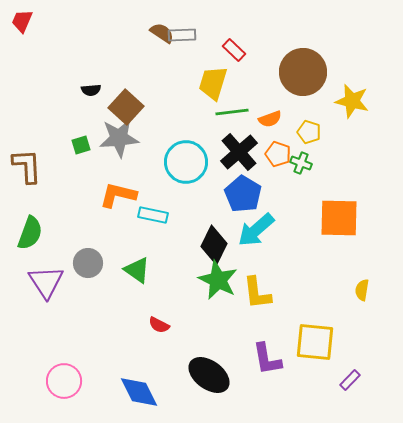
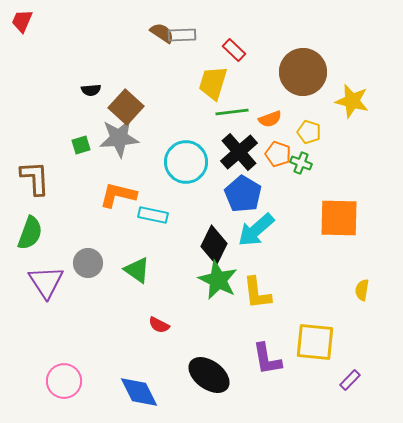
brown L-shape: moved 8 px right, 12 px down
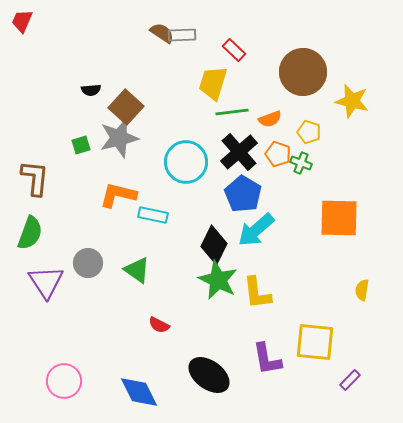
gray star: rotated 9 degrees counterclockwise
brown L-shape: rotated 9 degrees clockwise
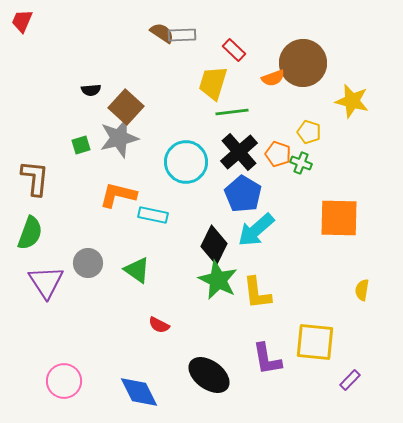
brown circle: moved 9 px up
orange semicircle: moved 3 px right, 41 px up
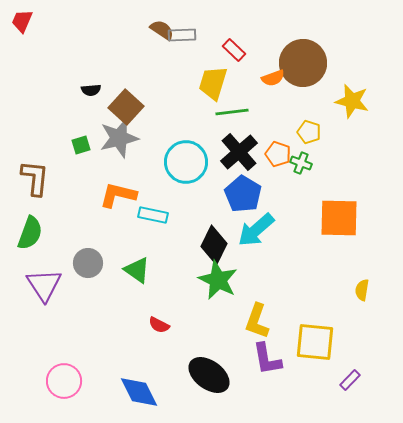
brown semicircle: moved 3 px up
purple triangle: moved 2 px left, 3 px down
yellow L-shape: moved 28 px down; rotated 27 degrees clockwise
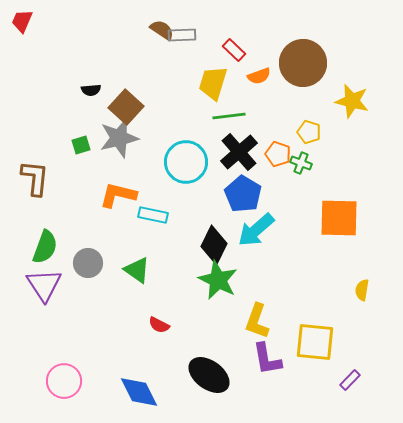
orange semicircle: moved 14 px left, 2 px up
green line: moved 3 px left, 4 px down
green semicircle: moved 15 px right, 14 px down
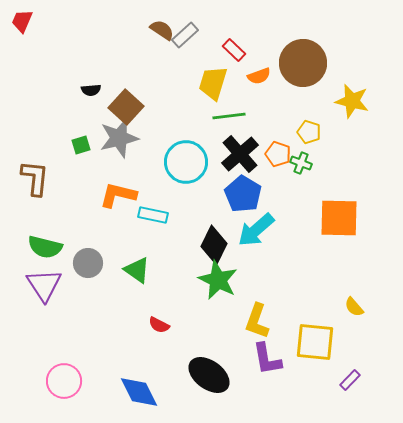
gray rectangle: moved 3 px right; rotated 40 degrees counterclockwise
black cross: moved 1 px right, 2 px down
green semicircle: rotated 84 degrees clockwise
yellow semicircle: moved 8 px left, 17 px down; rotated 50 degrees counterclockwise
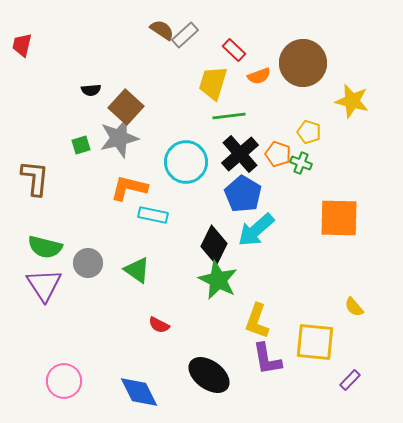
red trapezoid: moved 24 px down; rotated 10 degrees counterclockwise
orange L-shape: moved 11 px right, 7 px up
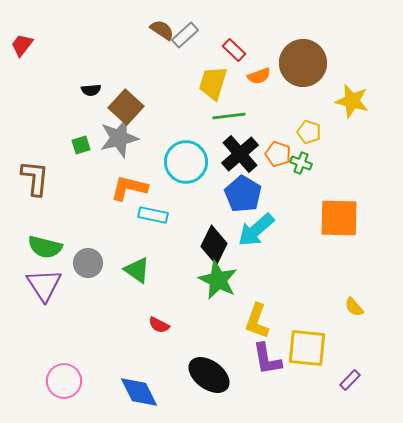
red trapezoid: rotated 25 degrees clockwise
yellow square: moved 8 px left, 6 px down
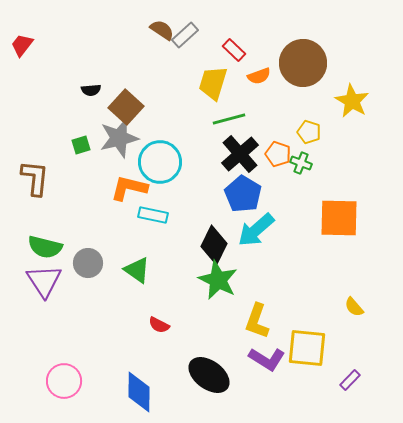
yellow star: rotated 16 degrees clockwise
green line: moved 3 px down; rotated 8 degrees counterclockwise
cyan circle: moved 26 px left
purple triangle: moved 4 px up
purple L-shape: rotated 48 degrees counterclockwise
blue diamond: rotated 27 degrees clockwise
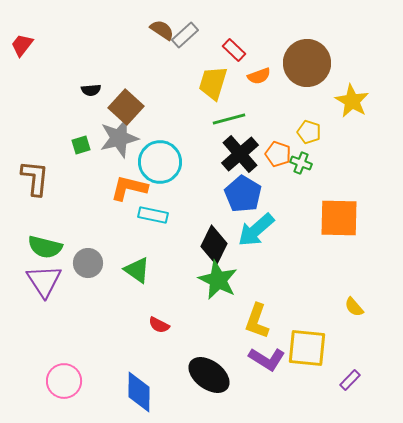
brown circle: moved 4 px right
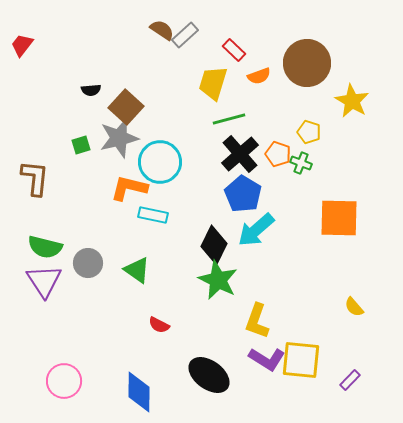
yellow square: moved 6 px left, 12 px down
